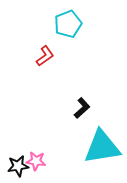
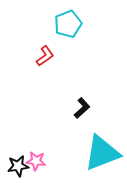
cyan triangle: moved 6 px down; rotated 12 degrees counterclockwise
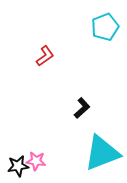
cyan pentagon: moved 37 px right, 3 px down
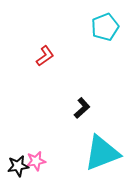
pink star: rotated 18 degrees counterclockwise
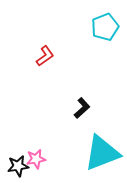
pink star: moved 2 px up
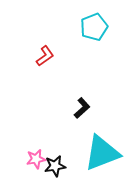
cyan pentagon: moved 11 px left
black star: moved 37 px right
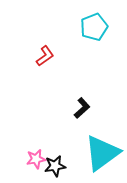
cyan triangle: rotated 15 degrees counterclockwise
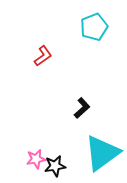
red L-shape: moved 2 px left
